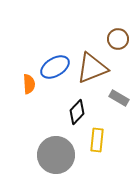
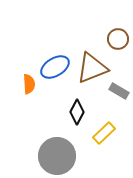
gray rectangle: moved 7 px up
black diamond: rotated 15 degrees counterclockwise
yellow rectangle: moved 7 px right, 7 px up; rotated 40 degrees clockwise
gray circle: moved 1 px right, 1 px down
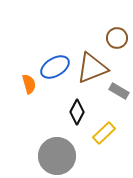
brown circle: moved 1 px left, 1 px up
orange semicircle: rotated 12 degrees counterclockwise
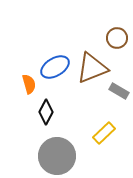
black diamond: moved 31 px left
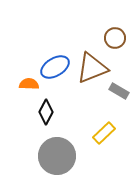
brown circle: moved 2 px left
orange semicircle: rotated 72 degrees counterclockwise
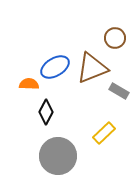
gray circle: moved 1 px right
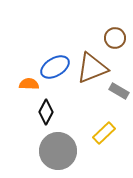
gray circle: moved 5 px up
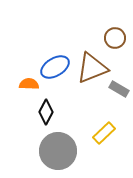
gray rectangle: moved 2 px up
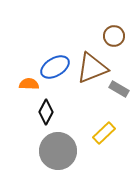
brown circle: moved 1 px left, 2 px up
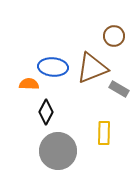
blue ellipse: moved 2 px left; rotated 36 degrees clockwise
yellow rectangle: rotated 45 degrees counterclockwise
